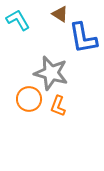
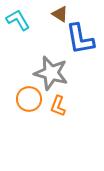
blue L-shape: moved 3 px left, 1 px down
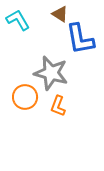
orange circle: moved 4 px left, 2 px up
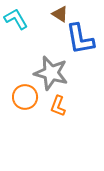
cyan L-shape: moved 2 px left, 1 px up
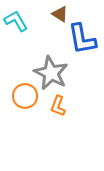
cyan L-shape: moved 2 px down
blue L-shape: moved 2 px right
gray star: rotated 12 degrees clockwise
orange circle: moved 1 px up
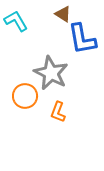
brown triangle: moved 3 px right
orange L-shape: moved 6 px down
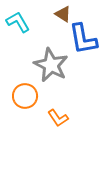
cyan L-shape: moved 2 px right, 1 px down
blue L-shape: moved 1 px right
gray star: moved 8 px up
orange L-shape: moved 6 px down; rotated 55 degrees counterclockwise
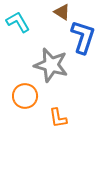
brown triangle: moved 1 px left, 2 px up
blue L-shape: moved 2 px up; rotated 152 degrees counterclockwise
gray star: rotated 12 degrees counterclockwise
orange L-shape: rotated 25 degrees clockwise
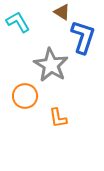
gray star: rotated 16 degrees clockwise
